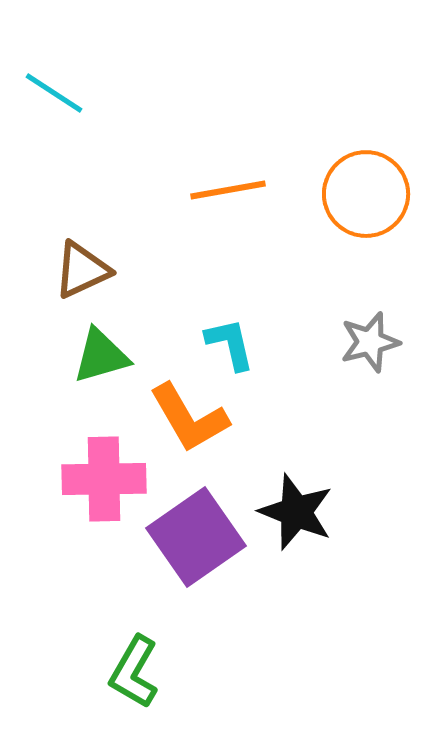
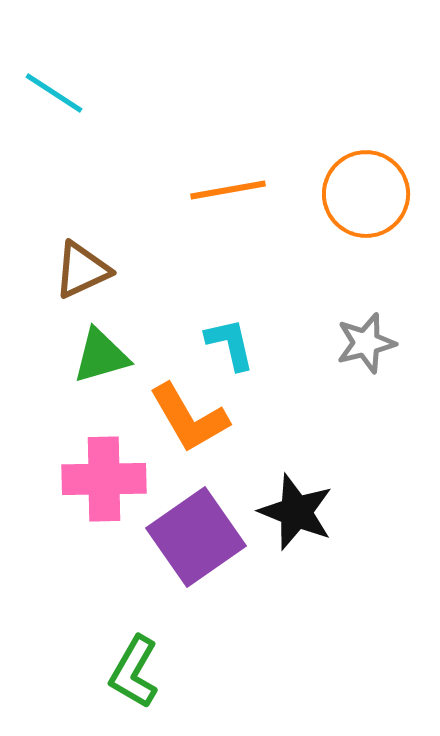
gray star: moved 4 px left, 1 px down
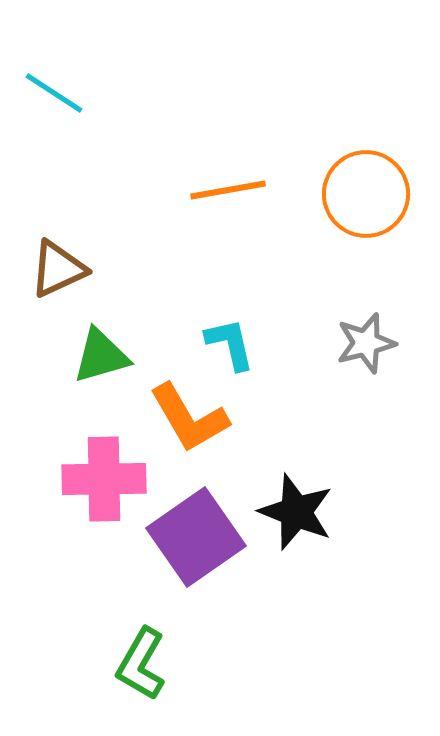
brown triangle: moved 24 px left, 1 px up
green L-shape: moved 7 px right, 8 px up
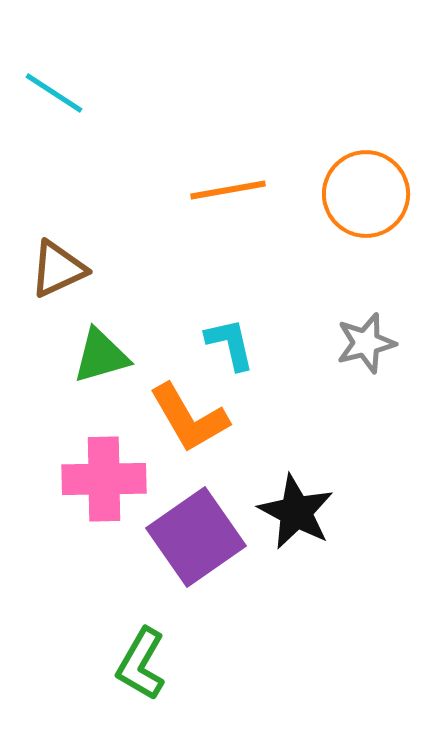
black star: rotated 6 degrees clockwise
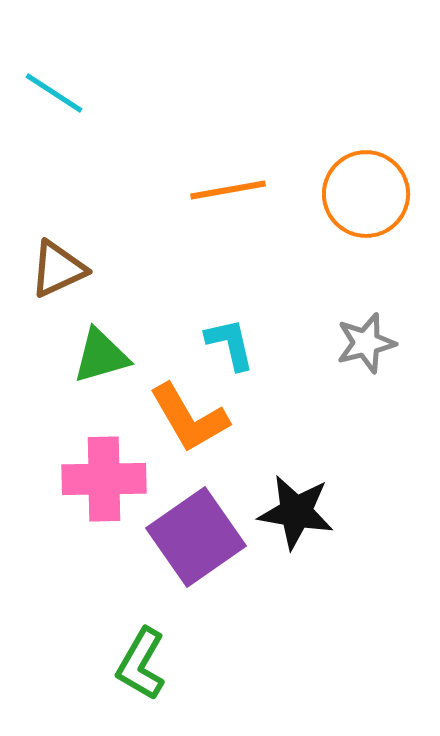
black star: rotated 18 degrees counterclockwise
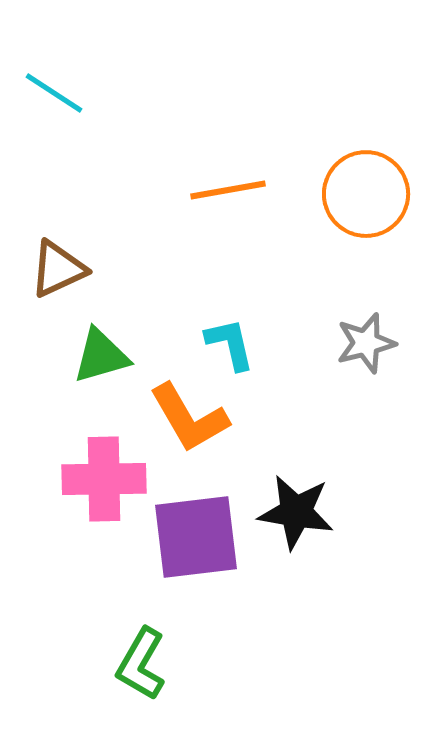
purple square: rotated 28 degrees clockwise
